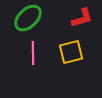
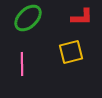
red L-shape: moved 1 px up; rotated 15 degrees clockwise
pink line: moved 11 px left, 11 px down
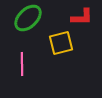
yellow square: moved 10 px left, 9 px up
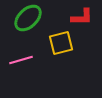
pink line: moved 1 px left, 4 px up; rotated 75 degrees clockwise
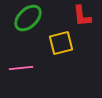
red L-shape: moved 1 px up; rotated 85 degrees clockwise
pink line: moved 8 px down; rotated 10 degrees clockwise
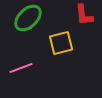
red L-shape: moved 2 px right, 1 px up
pink line: rotated 15 degrees counterclockwise
